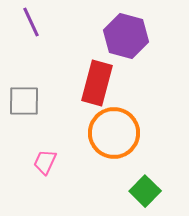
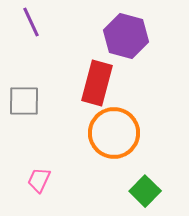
pink trapezoid: moved 6 px left, 18 px down
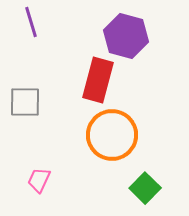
purple line: rotated 8 degrees clockwise
red rectangle: moved 1 px right, 3 px up
gray square: moved 1 px right, 1 px down
orange circle: moved 2 px left, 2 px down
green square: moved 3 px up
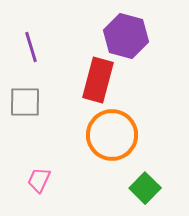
purple line: moved 25 px down
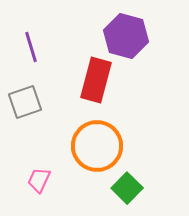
red rectangle: moved 2 px left
gray square: rotated 20 degrees counterclockwise
orange circle: moved 15 px left, 11 px down
green square: moved 18 px left
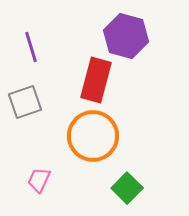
orange circle: moved 4 px left, 10 px up
